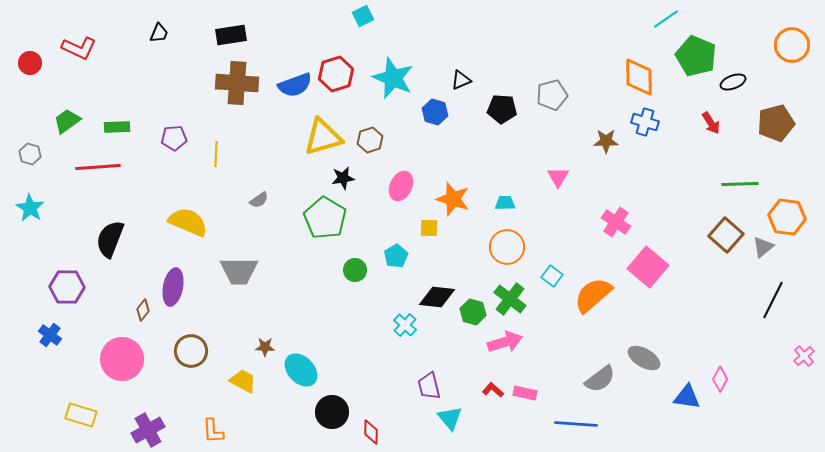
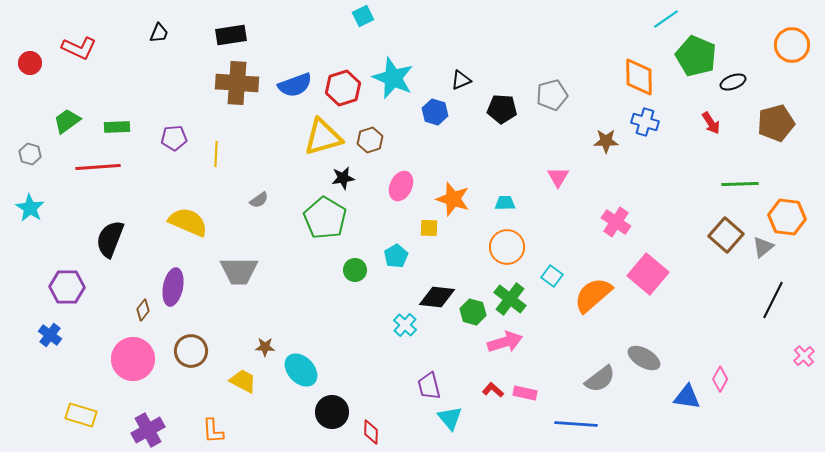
red hexagon at (336, 74): moved 7 px right, 14 px down
pink square at (648, 267): moved 7 px down
pink circle at (122, 359): moved 11 px right
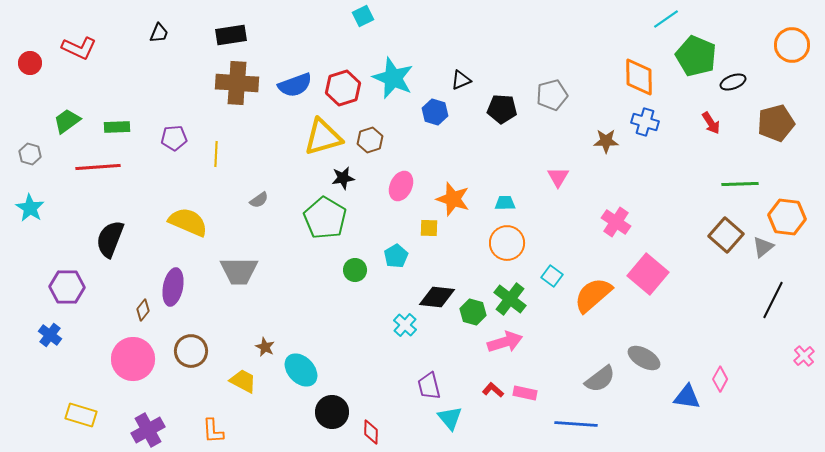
orange circle at (507, 247): moved 4 px up
brown star at (265, 347): rotated 24 degrees clockwise
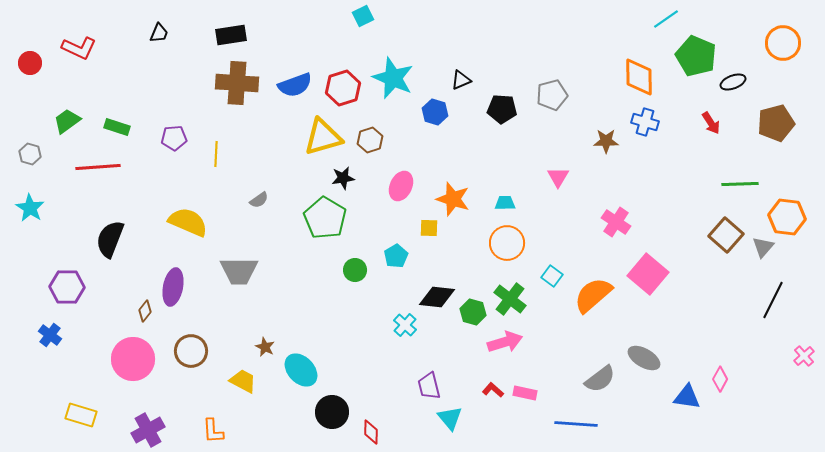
orange circle at (792, 45): moved 9 px left, 2 px up
green rectangle at (117, 127): rotated 20 degrees clockwise
gray triangle at (763, 247): rotated 10 degrees counterclockwise
brown diamond at (143, 310): moved 2 px right, 1 px down
